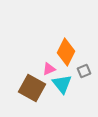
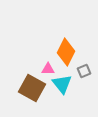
pink triangle: moved 1 px left; rotated 24 degrees clockwise
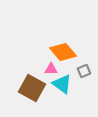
orange diamond: moved 3 px left; rotated 68 degrees counterclockwise
pink triangle: moved 3 px right
cyan triangle: rotated 15 degrees counterclockwise
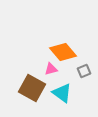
pink triangle: rotated 16 degrees counterclockwise
cyan triangle: moved 9 px down
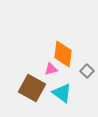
orange diamond: moved 2 px down; rotated 48 degrees clockwise
gray square: moved 3 px right; rotated 24 degrees counterclockwise
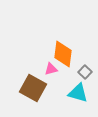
gray square: moved 2 px left, 1 px down
brown square: moved 1 px right
cyan triangle: moved 16 px right; rotated 20 degrees counterclockwise
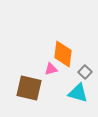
brown square: moved 4 px left; rotated 16 degrees counterclockwise
